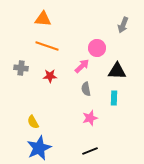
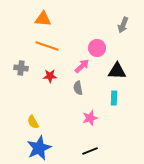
gray semicircle: moved 8 px left, 1 px up
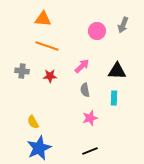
pink circle: moved 17 px up
gray cross: moved 1 px right, 3 px down
gray semicircle: moved 7 px right, 2 px down
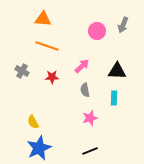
gray cross: rotated 24 degrees clockwise
red star: moved 2 px right, 1 px down
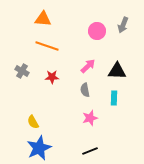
pink arrow: moved 6 px right
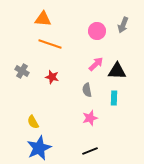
orange line: moved 3 px right, 2 px up
pink arrow: moved 8 px right, 2 px up
red star: rotated 16 degrees clockwise
gray semicircle: moved 2 px right
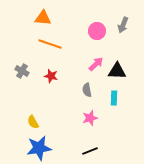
orange triangle: moved 1 px up
red star: moved 1 px left, 1 px up
blue star: rotated 15 degrees clockwise
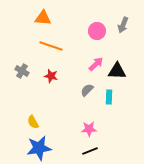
orange line: moved 1 px right, 2 px down
gray semicircle: rotated 56 degrees clockwise
cyan rectangle: moved 5 px left, 1 px up
pink star: moved 1 px left, 11 px down; rotated 14 degrees clockwise
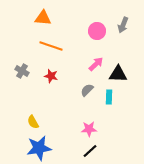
black triangle: moved 1 px right, 3 px down
black line: rotated 21 degrees counterclockwise
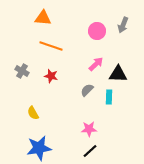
yellow semicircle: moved 9 px up
